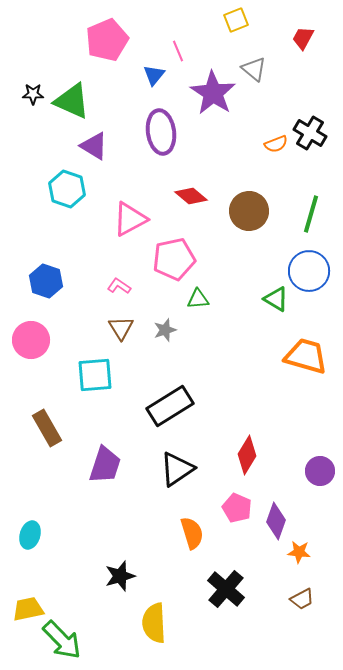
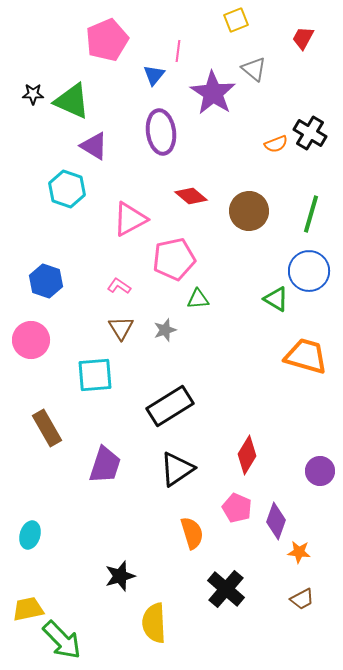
pink line at (178, 51): rotated 30 degrees clockwise
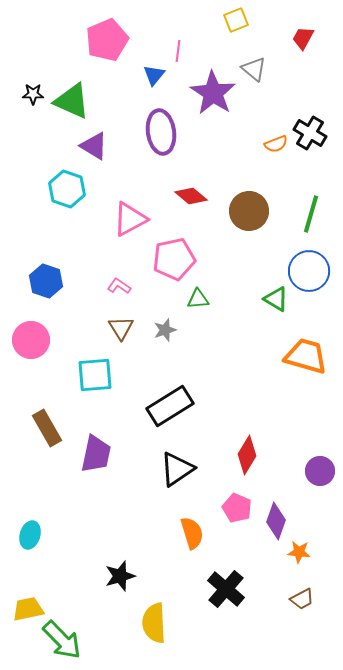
purple trapezoid at (105, 465): moved 9 px left, 11 px up; rotated 6 degrees counterclockwise
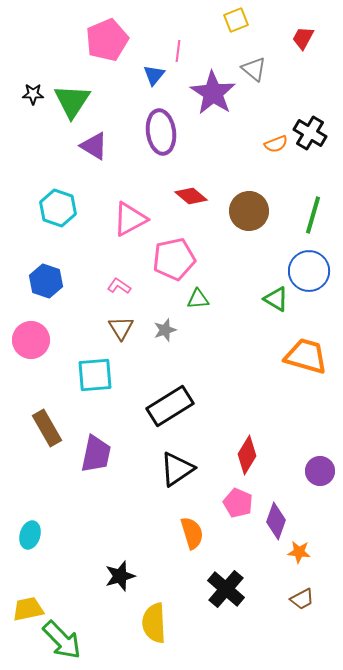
green triangle at (72, 101): rotated 39 degrees clockwise
cyan hexagon at (67, 189): moved 9 px left, 19 px down
green line at (311, 214): moved 2 px right, 1 px down
pink pentagon at (237, 508): moved 1 px right, 5 px up
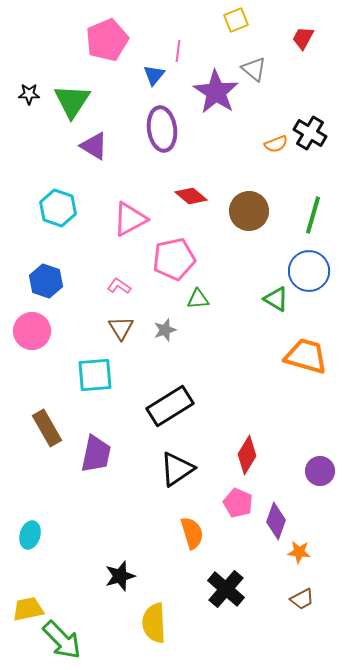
purple star at (213, 93): moved 3 px right, 1 px up
black star at (33, 94): moved 4 px left
purple ellipse at (161, 132): moved 1 px right, 3 px up
pink circle at (31, 340): moved 1 px right, 9 px up
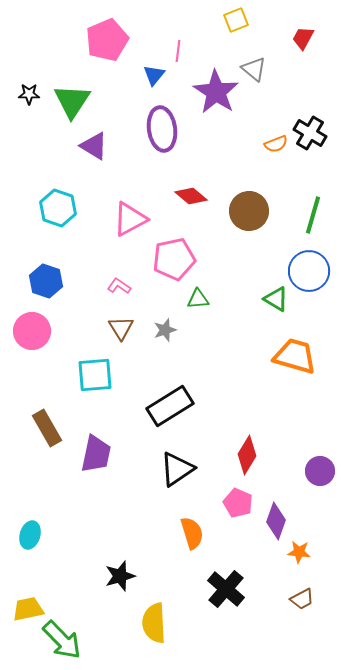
orange trapezoid at (306, 356): moved 11 px left
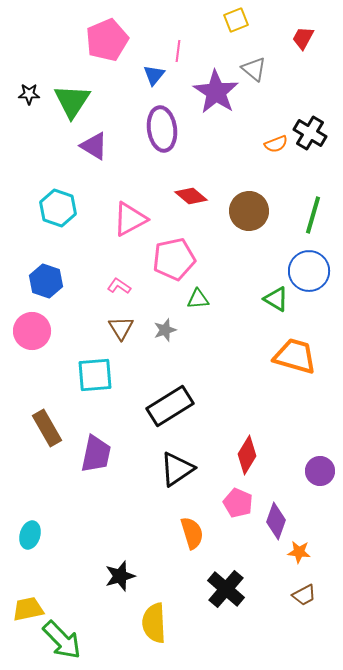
brown trapezoid at (302, 599): moved 2 px right, 4 px up
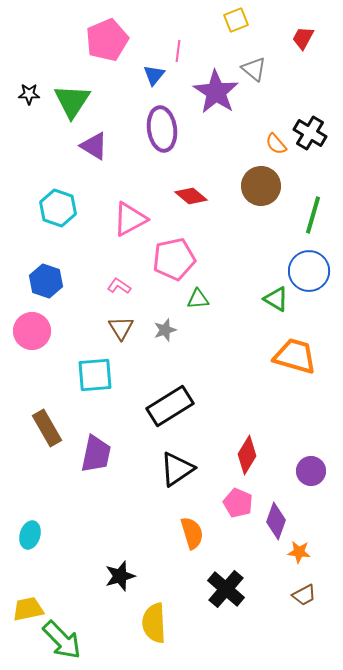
orange semicircle at (276, 144): rotated 70 degrees clockwise
brown circle at (249, 211): moved 12 px right, 25 px up
purple circle at (320, 471): moved 9 px left
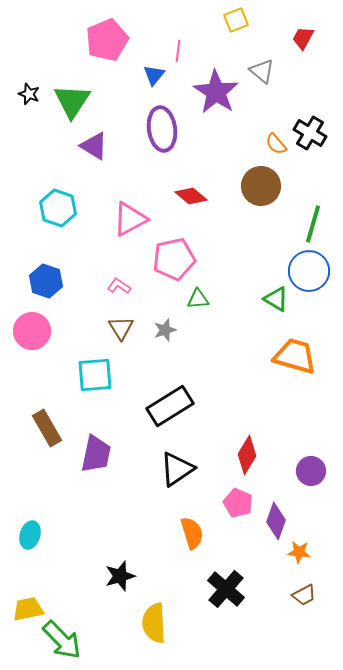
gray triangle at (254, 69): moved 8 px right, 2 px down
black star at (29, 94): rotated 20 degrees clockwise
green line at (313, 215): moved 9 px down
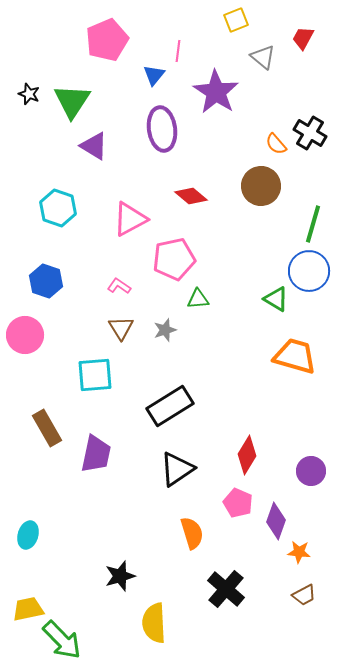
gray triangle at (262, 71): moved 1 px right, 14 px up
pink circle at (32, 331): moved 7 px left, 4 px down
cyan ellipse at (30, 535): moved 2 px left
